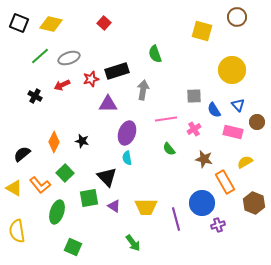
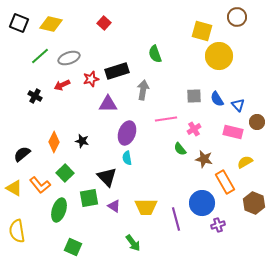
yellow circle at (232, 70): moved 13 px left, 14 px up
blue semicircle at (214, 110): moved 3 px right, 11 px up
green semicircle at (169, 149): moved 11 px right
green ellipse at (57, 212): moved 2 px right, 2 px up
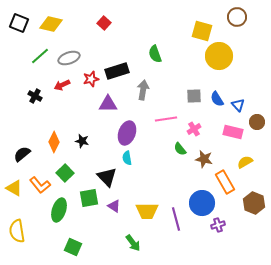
yellow trapezoid at (146, 207): moved 1 px right, 4 px down
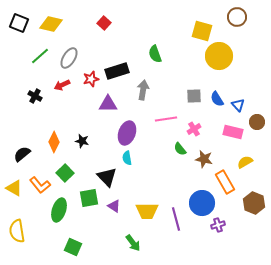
gray ellipse at (69, 58): rotated 40 degrees counterclockwise
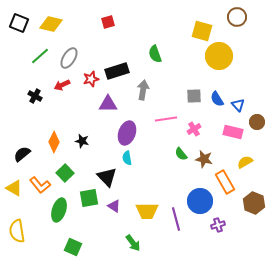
red square at (104, 23): moved 4 px right, 1 px up; rotated 32 degrees clockwise
green semicircle at (180, 149): moved 1 px right, 5 px down
blue circle at (202, 203): moved 2 px left, 2 px up
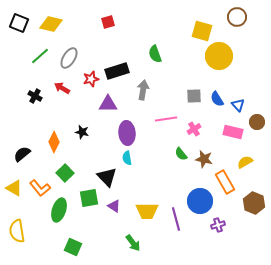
red arrow at (62, 85): moved 3 px down; rotated 56 degrees clockwise
purple ellipse at (127, 133): rotated 25 degrees counterclockwise
black star at (82, 141): moved 9 px up
orange L-shape at (40, 185): moved 3 px down
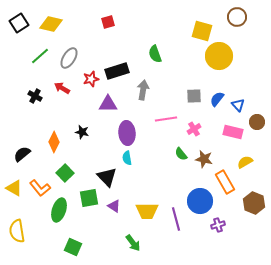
black square at (19, 23): rotated 36 degrees clockwise
blue semicircle at (217, 99): rotated 70 degrees clockwise
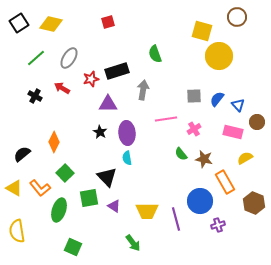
green line at (40, 56): moved 4 px left, 2 px down
black star at (82, 132): moved 18 px right; rotated 16 degrees clockwise
yellow semicircle at (245, 162): moved 4 px up
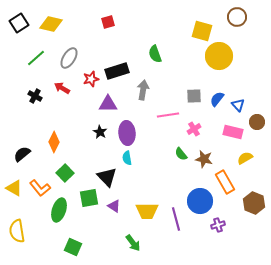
pink line at (166, 119): moved 2 px right, 4 px up
